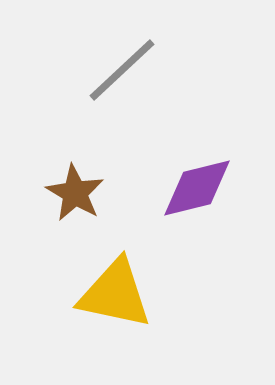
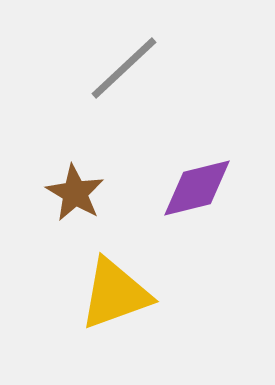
gray line: moved 2 px right, 2 px up
yellow triangle: rotated 32 degrees counterclockwise
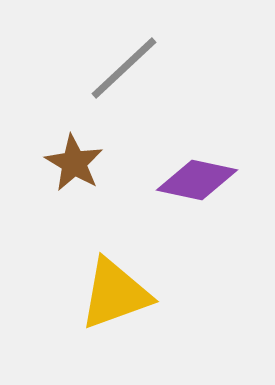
purple diamond: moved 8 px up; rotated 26 degrees clockwise
brown star: moved 1 px left, 30 px up
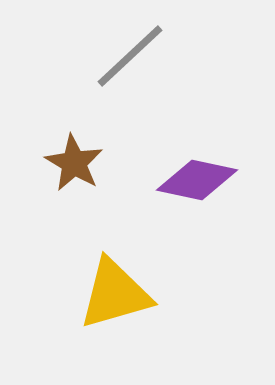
gray line: moved 6 px right, 12 px up
yellow triangle: rotated 4 degrees clockwise
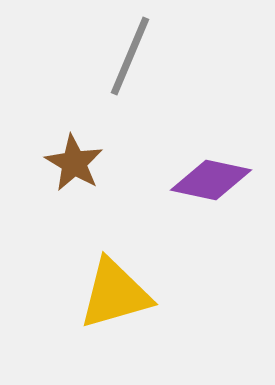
gray line: rotated 24 degrees counterclockwise
purple diamond: moved 14 px right
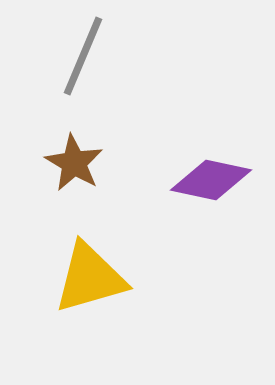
gray line: moved 47 px left
yellow triangle: moved 25 px left, 16 px up
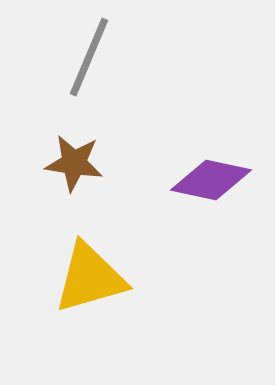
gray line: moved 6 px right, 1 px down
brown star: rotated 22 degrees counterclockwise
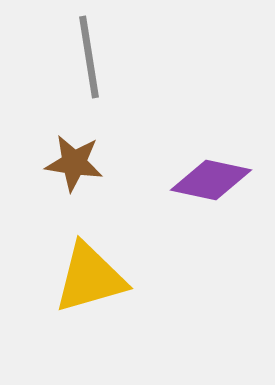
gray line: rotated 32 degrees counterclockwise
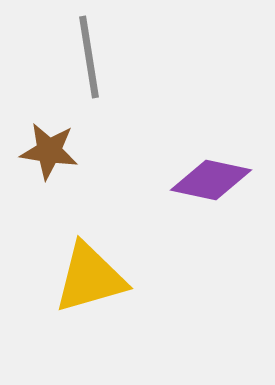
brown star: moved 25 px left, 12 px up
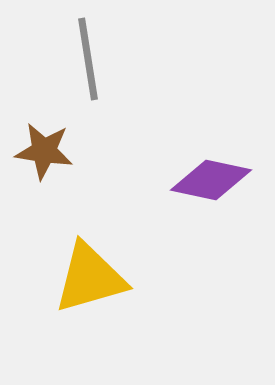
gray line: moved 1 px left, 2 px down
brown star: moved 5 px left
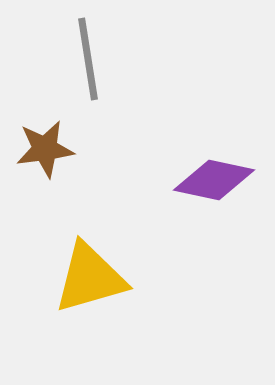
brown star: moved 1 px right, 2 px up; rotated 16 degrees counterclockwise
purple diamond: moved 3 px right
